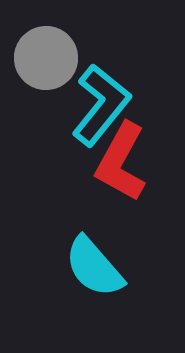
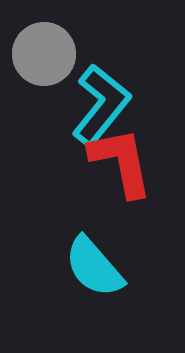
gray circle: moved 2 px left, 4 px up
red L-shape: rotated 140 degrees clockwise
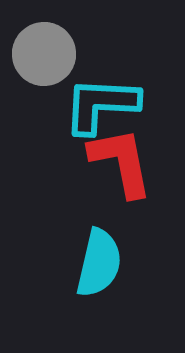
cyan L-shape: rotated 126 degrees counterclockwise
cyan semicircle: moved 5 px right, 4 px up; rotated 126 degrees counterclockwise
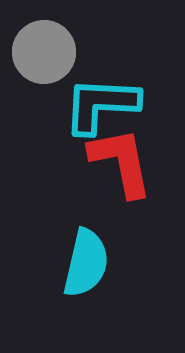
gray circle: moved 2 px up
cyan semicircle: moved 13 px left
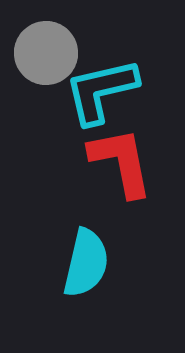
gray circle: moved 2 px right, 1 px down
cyan L-shape: moved 14 px up; rotated 16 degrees counterclockwise
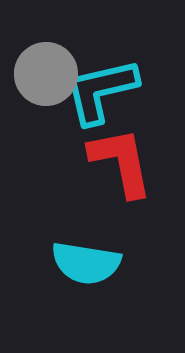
gray circle: moved 21 px down
cyan semicircle: rotated 86 degrees clockwise
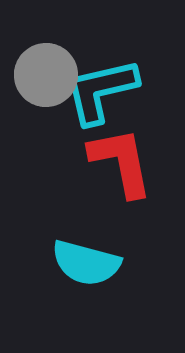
gray circle: moved 1 px down
cyan semicircle: rotated 6 degrees clockwise
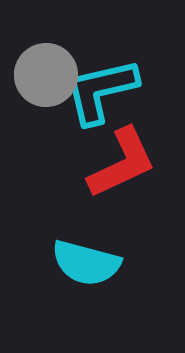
red L-shape: moved 1 px right, 1 px down; rotated 76 degrees clockwise
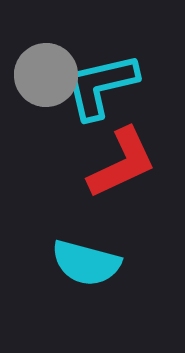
cyan L-shape: moved 5 px up
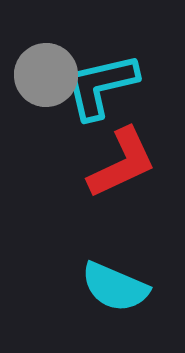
cyan semicircle: moved 29 px right, 24 px down; rotated 8 degrees clockwise
